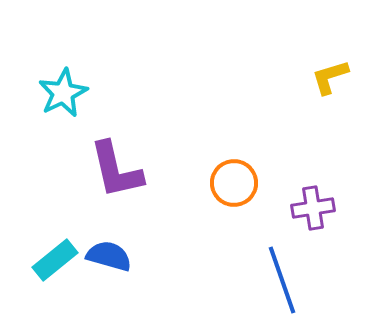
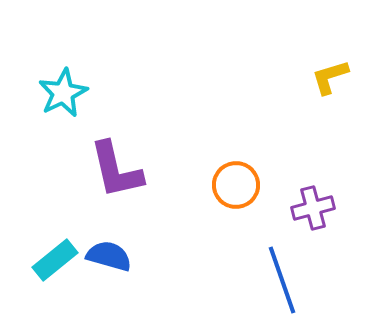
orange circle: moved 2 px right, 2 px down
purple cross: rotated 6 degrees counterclockwise
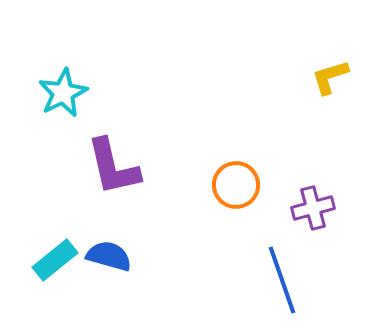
purple L-shape: moved 3 px left, 3 px up
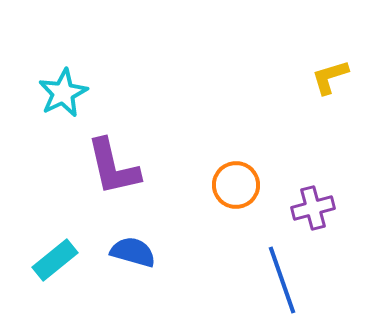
blue semicircle: moved 24 px right, 4 px up
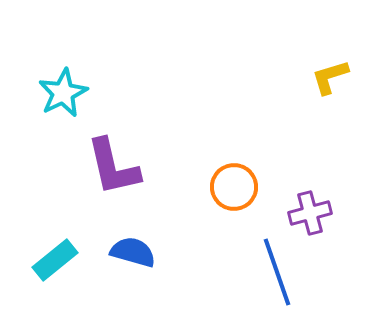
orange circle: moved 2 px left, 2 px down
purple cross: moved 3 px left, 5 px down
blue line: moved 5 px left, 8 px up
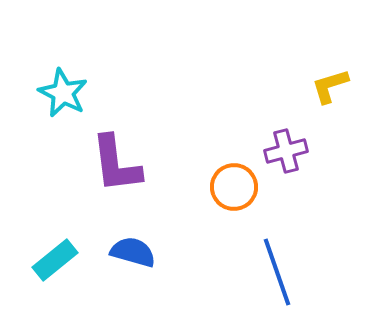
yellow L-shape: moved 9 px down
cyan star: rotated 18 degrees counterclockwise
purple L-shape: moved 3 px right, 3 px up; rotated 6 degrees clockwise
purple cross: moved 24 px left, 62 px up
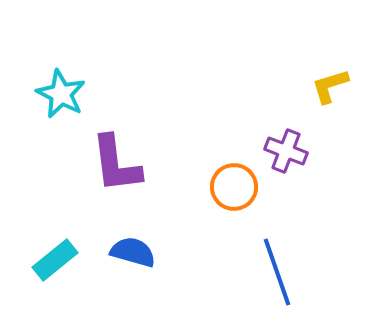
cyan star: moved 2 px left, 1 px down
purple cross: rotated 36 degrees clockwise
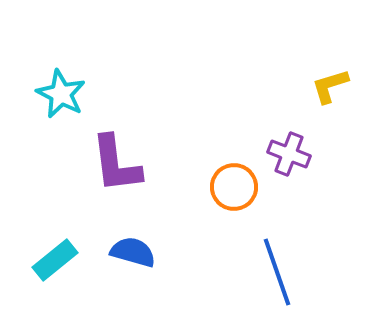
purple cross: moved 3 px right, 3 px down
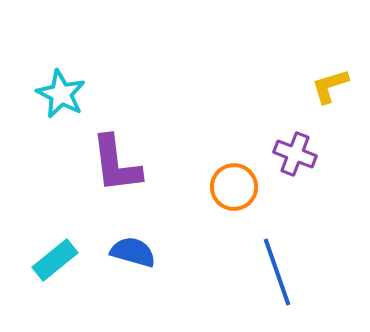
purple cross: moved 6 px right
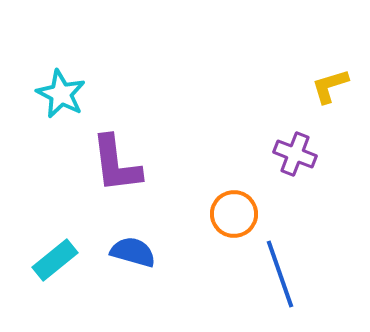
orange circle: moved 27 px down
blue line: moved 3 px right, 2 px down
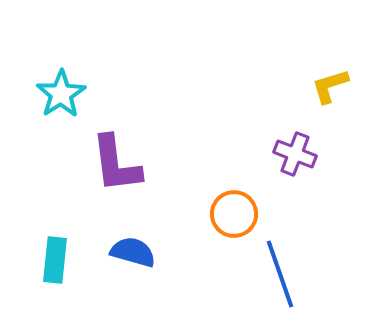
cyan star: rotated 12 degrees clockwise
cyan rectangle: rotated 45 degrees counterclockwise
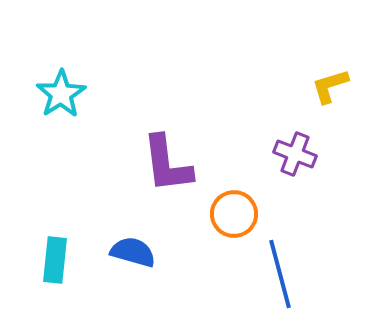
purple L-shape: moved 51 px right
blue line: rotated 4 degrees clockwise
